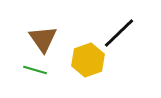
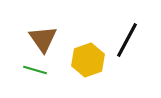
black line: moved 8 px right, 7 px down; rotated 18 degrees counterclockwise
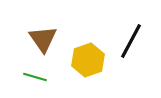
black line: moved 4 px right, 1 px down
green line: moved 7 px down
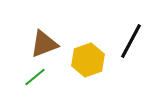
brown triangle: moved 1 px right, 5 px down; rotated 44 degrees clockwise
green line: rotated 55 degrees counterclockwise
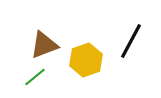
brown triangle: moved 1 px down
yellow hexagon: moved 2 px left
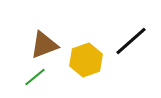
black line: rotated 21 degrees clockwise
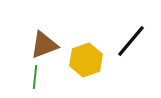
black line: rotated 9 degrees counterclockwise
green line: rotated 45 degrees counterclockwise
